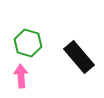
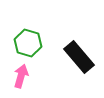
pink arrow: rotated 20 degrees clockwise
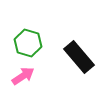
pink arrow: moved 2 px right; rotated 40 degrees clockwise
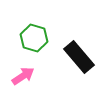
green hexagon: moved 6 px right, 5 px up
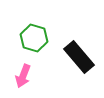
pink arrow: rotated 145 degrees clockwise
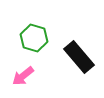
pink arrow: rotated 30 degrees clockwise
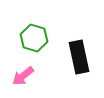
black rectangle: rotated 28 degrees clockwise
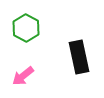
green hexagon: moved 8 px left, 10 px up; rotated 12 degrees clockwise
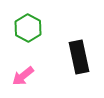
green hexagon: moved 2 px right
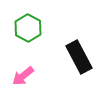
black rectangle: rotated 16 degrees counterclockwise
